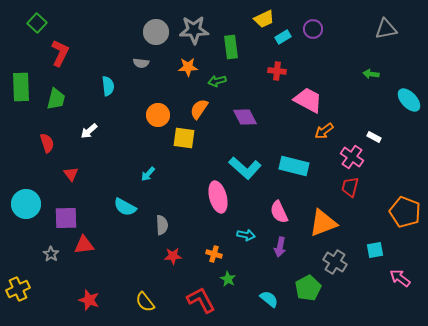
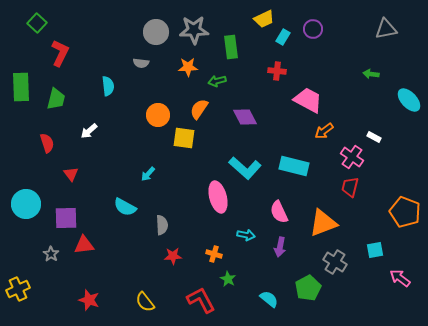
cyan rectangle at (283, 37): rotated 28 degrees counterclockwise
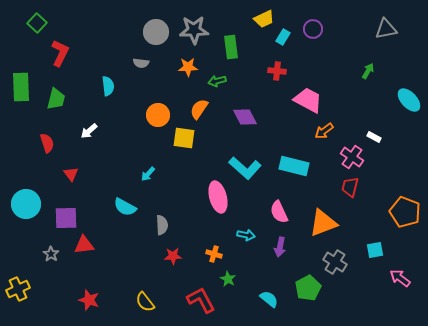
green arrow at (371, 74): moved 3 px left, 3 px up; rotated 112 degrees clockwise
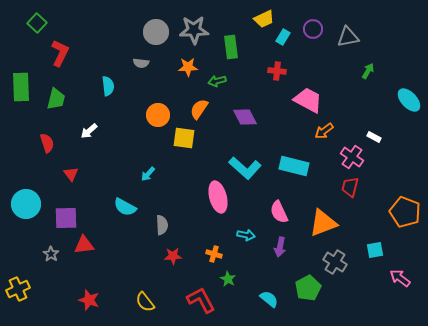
gray triangle at (386, 29): moved 38 px left, 8 px down
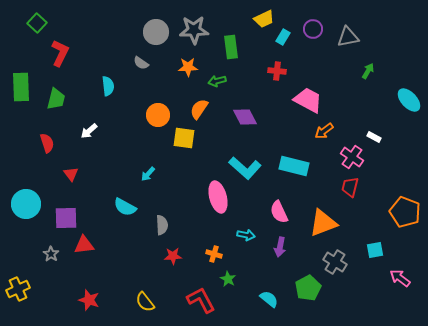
gray semicircle at (141, 63): rotated 28 degrees clockwise
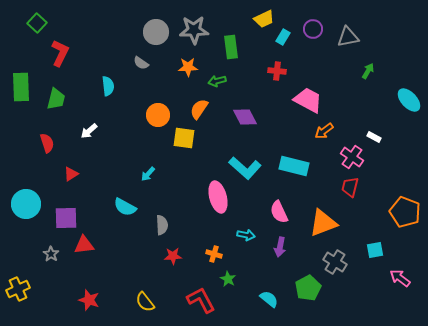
red triangle at (71, 174): rotated 35 degrees clockwise
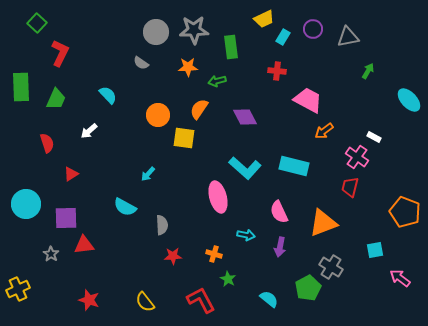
cyan semicircle at (108, 86): moved 9 px down; rotated 36 degrees counterclockwise
green trapezoid at (56, 99): rotated 10 degrees clockwise
pink cross at (352, 157): moved 5 px right
gray cross at (335, 262): moved 4 px left, 5 px down
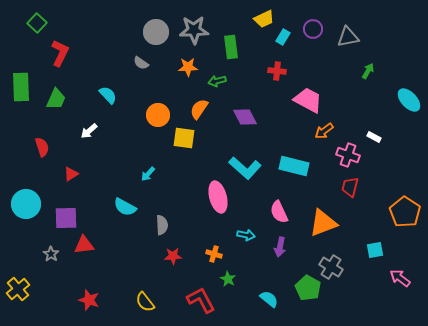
red semicircle at (47, 143): moved 5 px left, 4 px down
pink cross at (357, 157): moved 9 px left, 2 px up; rotated 15 degrees counterclockwise
orange pentagon at (405, 212): rotated 12 degrees clockwise
green pentagon at (308, 288): rotated 15 degrees counterclockwise
yellow cross at (18, 289): rotated 15 degrees counterclockwise
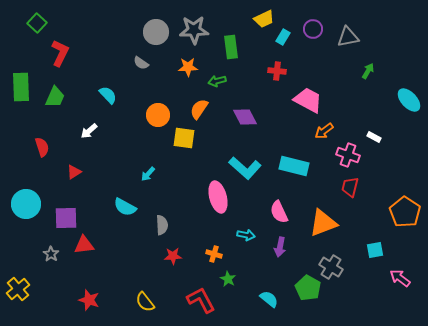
green trapezoid at (56, 99): moved 1 px left, 2 px up
red triangle at (71, 174): moved 3 px right, 2 px up
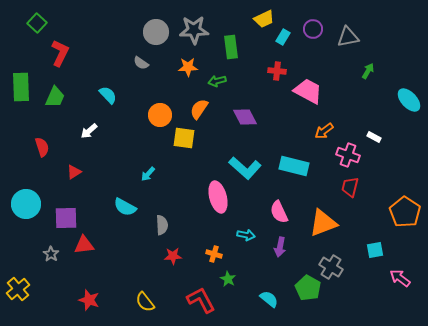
pink trapezoid at (308, 100): moved 9 px up
orange circle at (158, 115): moved 2 px right
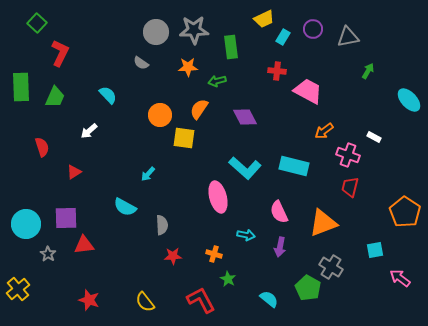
cyan circle at (26, 204): moved 20 px down
gray star at (51, 254): moved 3 px left
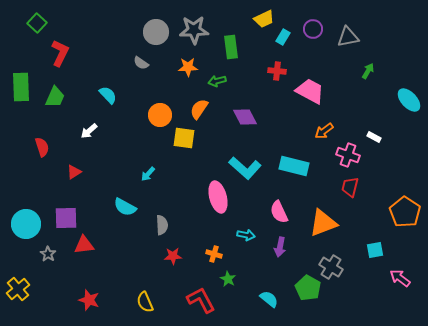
pink trapezoid at (308, 91): moved 2 px right
yellow semicircle at (145, 302): rotated 15 degrees clockwise
